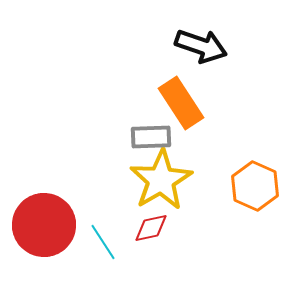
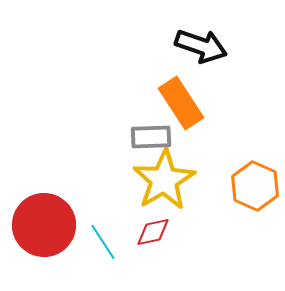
yellow star: moved 3 px right
red diamond: moved 2 px right, 4 px down
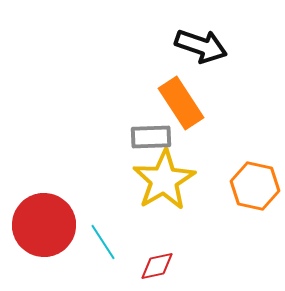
orange hexagon: rotated 12 degrees counterclockwise
red diamond: moved 4 px right, 34 px down
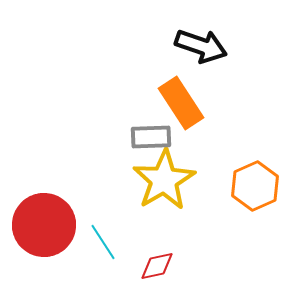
orange hexagon: rotated 24 degrees clockwise
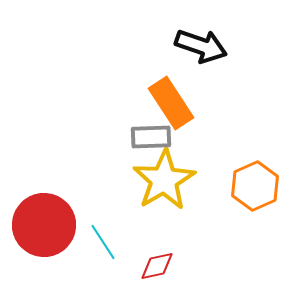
orange rectangle: moved 10 px left
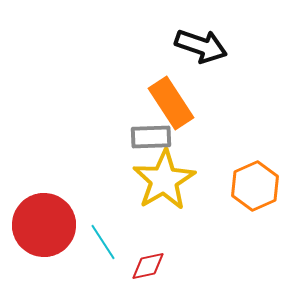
red diamond: moved 9 px left
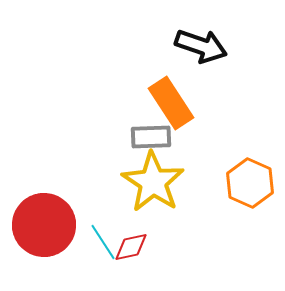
yellow star: moved 11 px left, 2 px down; rotated 8 degrees counterclockwise
orange hexagon: moved 5 px left, 3 px up; rotated 12 degrees counterclockwise
red diamond: moved 17 px left, 19 px up
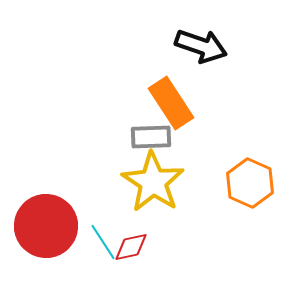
red circle: moved 2 px right, 1 px down
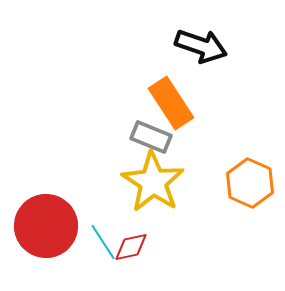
gray rectangle: rotated 24 degrees clockwise
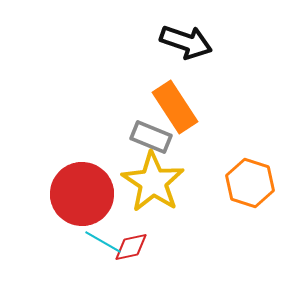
black arrow: moved 15 px left, 4 px up
orange rectangle: moved 4 px right, 4 px down
orange hexagon: rotated 6 degrees counterclockwise
red circle: moved 36 px right, 32 px up
cyan line: rotated 27 degrees counterclockwise
